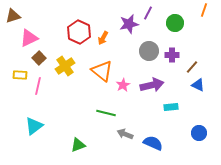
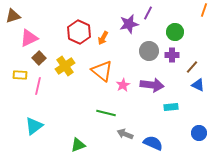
green circle: moved 9 px down
purple arrow: rotated 20 degrees clockwise
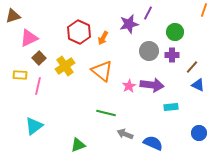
pink star: moved 6 px right, 1 px down
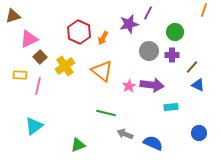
pink triangle: moved 1 px down
brown square: moved 1 px right, 1 px up
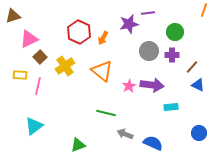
purple line: rotated 56 degrees clockwise
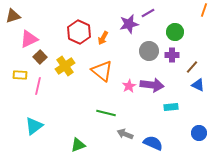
purple line: rotated 24 degrees counterclockwise
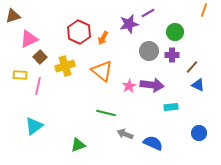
yellow cross: rotated 18 degrees clockwise
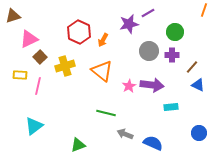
orange arrow: moved 2 px down
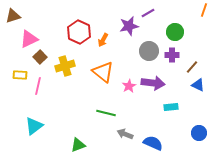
purple star: moved 2 px down
orange triangle: moved 1 px right, 1 px down
purple arrow: moved 1 px right, 2 px up
